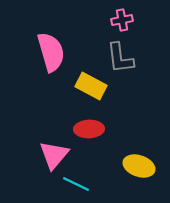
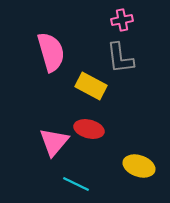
red ellipse: rotated 16 degrees clockwise
pink triangle: moved 13 px up
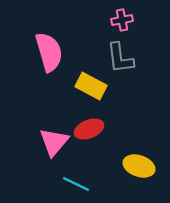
pink semicircle: moved 2 px left
red ellipse: rotated 36 degrees counterclockwise
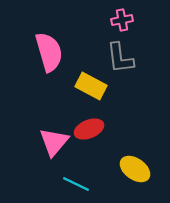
yellow ellipse: moved 4 px left, 3 px down; rotated 16 degrees clockwise
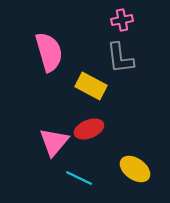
cyan line: moved 3 px right, 6 px up
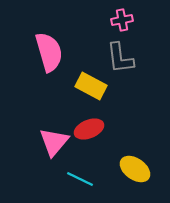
cyan line: moved 1 px right, 1 px down
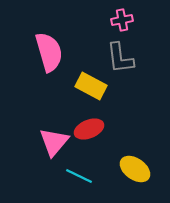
cyan line: moved 1 px left, 3 px up
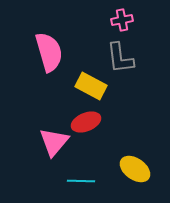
red ellipse: moved 3 px left, 7 px up
cyan line: moved 2 px right, 5 px down; rotated 24 degrees counterclockwise
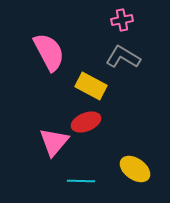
pink semicircle: rotated 12 degrees counterclockwise
gray L-shape: moved 3 px right, 1 px up; rotated 128 degrees clockwise
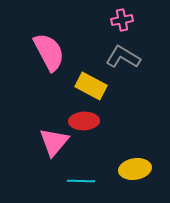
red ellipse: moved 2 px left, 1 px up; rotated 20 degrees clockwise
yellow ellipse: rotated 44 degrees counterclockwise
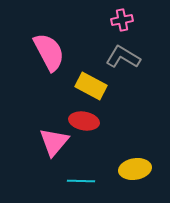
red ellipse: rotated 12 degrees clockwise
